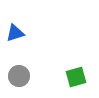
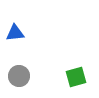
blue triangle: rotated 12 degrees clockwise
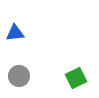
green square: moved 1 px down; rotated 10 degrees counterclockwise
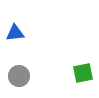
green square: moved 7 px right, 5 px up; rotated 15 degrees clockwise
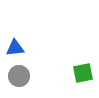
blue triangle: moved 15 px down
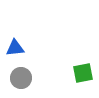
gray circle: moved 2 px right, 2 px down
